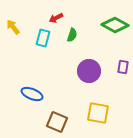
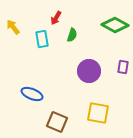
red arrow: rotated 32 degrees counterclockwise
cyan rectangle: moved 1 px left, 1 px down; rotated 24 degrees counterclockwise
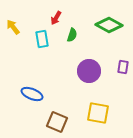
green diamond: moved 6 px left
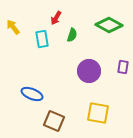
brown square: moved 3 px left, 1 px up
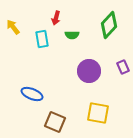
red arrow: rotated 16 degrees counterclockwise
green diamond: rotated 76 degrees counterclockwise
green semicircle: rotated 72 degrees clockwise
purple rectangle: rotated 32 degrees counterclockwise
brown square: moved 1 px right, 1 px down
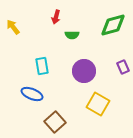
red arrow: moved 1 px up
green diamond: moved 4 px right; rotated 32 degrees clockwise
cyan rectangle: moved 27 px down
purple circle: moved 5 px left
yellow square: moved 9 px up; rotated 20 degrees clockwise
brown square: rotated 25 degrees clockwise
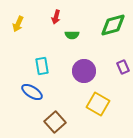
yellow arrow: moved 5 px right, 3 px up; rotated 119 degrees counterclockwise
blue ellipse: moved 2 px up; rotated 10 degrees clockwise
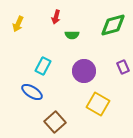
cyan rectangle: moved 1 px right; rotated 36 degrees clockwise
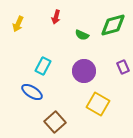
green semicircle: moved 10 px right; rotated 24 degrees clockwise
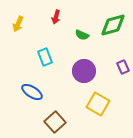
cyan rectangle: moved 2 px right, 9 px up; rotated 48 degrees counterclockwise
